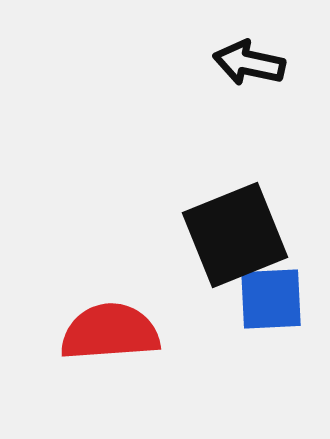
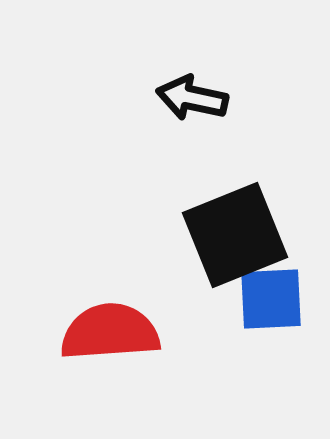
black arrow: moved 57 px left, 35 px down
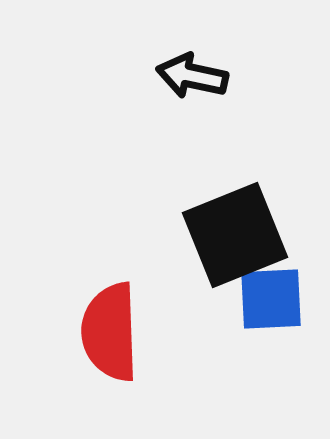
black arrow: moved 22 px up
red semicircle: rotated 88 degrees counterclockwise
